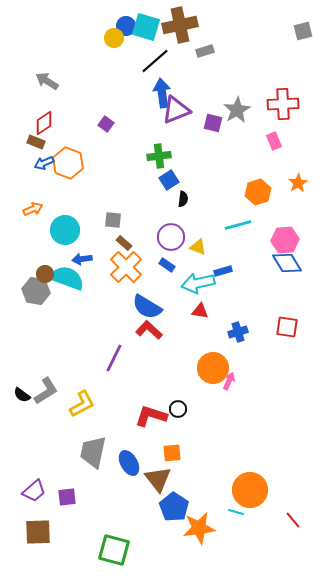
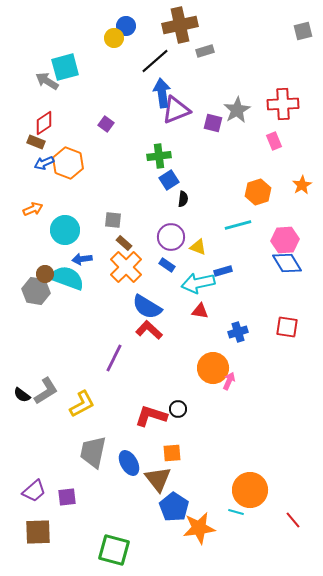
cyan square at (146, 27): moved 81 px left, 40 px down; rotated 32 degrees counterclockwise
orange star at (298, 183): moved 4 px right, 2 px down
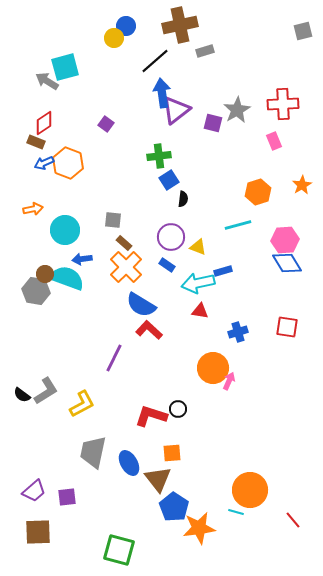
purple triangle at (176, 110): rotated 16 degrees counterclockwise
orange arrow at (33, 209): rotated 12 degrees clockwise
blue semicircle at (147, 307): moved 6 px left, 2 px up
green square at (114, 550): moved 5 px right
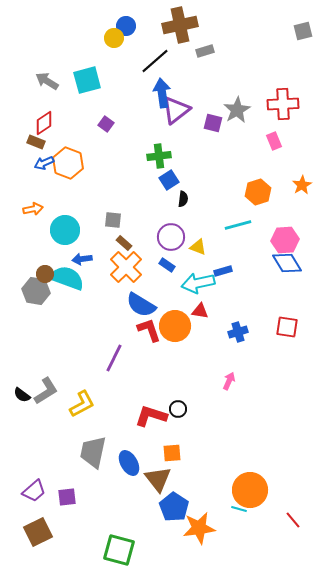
cyan square at (65, 67): moved 22 px right, 13 px down
red L-shape at (149, 330): rotated 28 degrees clockwise
orange circle at (213, 368): moved 38 px left, 42 px up
cyan line at (236, 512): moved 3 px right, 3 px up
brown square at (38, 532): rotated 24 degrees counterclockwise
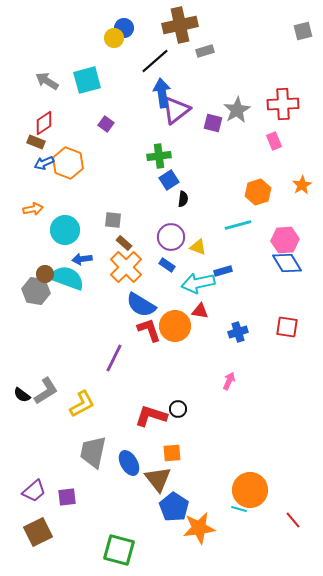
blue circle at (126, 26): moved 2 px left, 2 px down
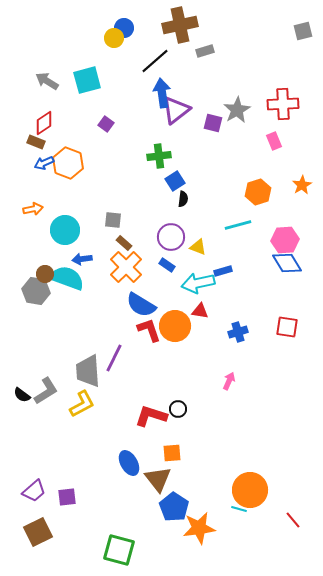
blue square at (169, 180): moved 6 px right, 1 px down
gray trapezoid at (93, 452): moved 5 px left, 81 px up; rotated 16 degrees counterclockwise
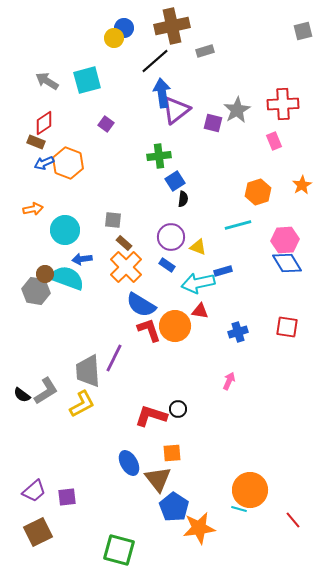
brown cross at (180, 25): moved 8 px left, 1 px down
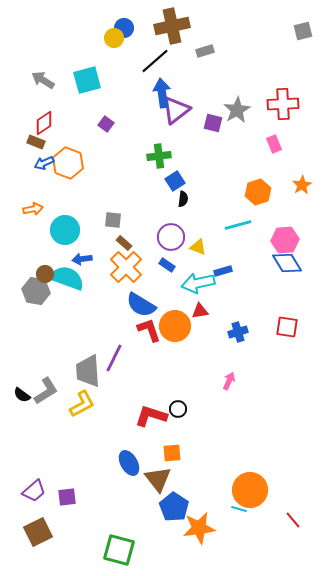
gray arrow at (47, 81): moved 4 px left, 1 px up
pink rectangle at (274, 141): moved 3 px down
red triangle at (200, 311): rotated 18 degrees counterclockwise
